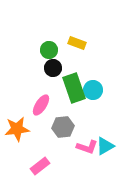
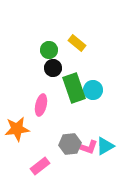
yellow rectangle: rotated 18 degrees clockwise
pink ellipse: rotated 20 degrees counterclockwise
gray hexagon: moved 7 px right, 17 px down
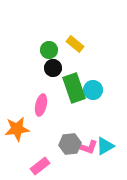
yellow rectangle: moved 2 px left, 1 px down
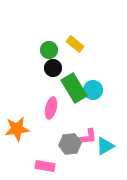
green rectangle: rotated 12 degrees counterclockwise
pink ellipse: moved 10 px right, 3 px down
pink L-shape: moved 10 px up; rotated 25 degrees counterclockwise
pink rectangle: moved 5 px right; rotated 48 degrees clockwise
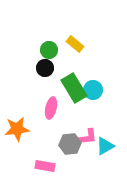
black circle: moved 8 px left
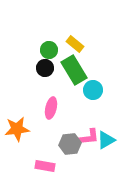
green rectangle: moved 18 px up
pink L-shape: moved 2 px right
cyan triangle: moved 1 px right, 6 px up
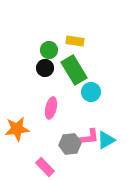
yellow rectangle: moved 3 px up; rotated 30 degrees counterclockwise
cyan circle: moved 2 px left, 2 px down
pink rectangle: moved 1 px down; rotated 36 degrees clockwise
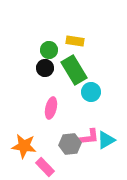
orange star: moved 7 px right, 17 px down; rotated 15 degrees clockwise
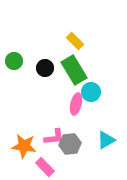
yellow rectangle: rotated 36 degrees clockwise
green circle: moved 35 px left, 11 px down
pink ellipse: moved 25 px right, 4 px up
pink L-shape: moved 35 px left
